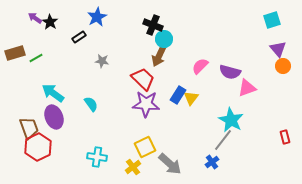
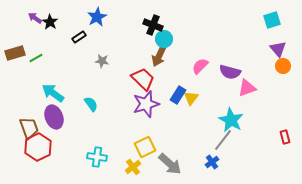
purple star: rotated 20 degrees counterclockwise
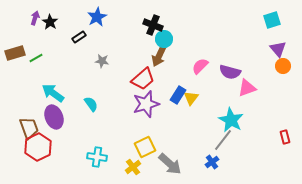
purple arrow: rotated 72 degrees clockwise
red trapezoid: rotated 95 degrees clockwise
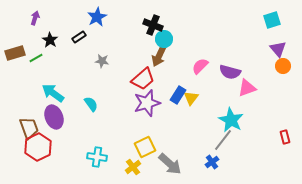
black star: moved 18 px down
purple star: moved 1 px right, 1 px up
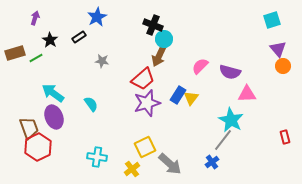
pink triangle: moved 6 px down; rotated 18 degrees clockwise
yellow cross: moved 1 px left, 2 px down
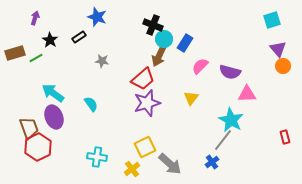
blue star: rotated 24 degrees counterclockwise
blue rectangle: moved 7 px right, 52 px up
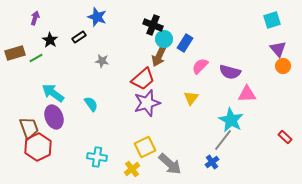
red rectangle: rotated 32 degrees counterclockwise
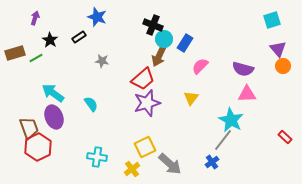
purple semicircle: moved 13 px right, 3 px up
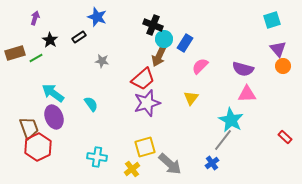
yellow square: rotated 10 degrees clockwise
blue cross: moved 1 px down
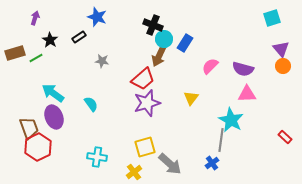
cyan square: moved 2 px up
purple triangle: moved 3 px right
pink semicircle: moved 10 px right
gray line: moved 2 px left; rotated 30 degrees counterclockwise
yellow cross: moved 2 px right, 3 px down
